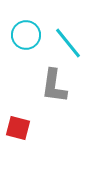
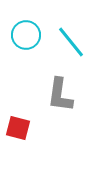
cyan line: moved 3 px right, 1 px up
gray L-shape: moved 6 px right, 9 px down
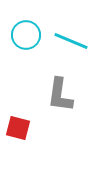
cyan line: moved 1 px up; rotated 28 degrees counterclockwise
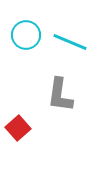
cyan line: moved 1 px left, 1 px down
red square: rotated 35 degrees clockwise
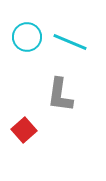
cyan circle: moved 1 px right, 2 px down
red square: moved 6 px right, 2 px down
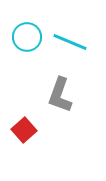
gray L-shape: rotated 12 degrees clockwise
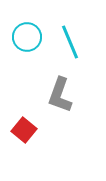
cyan line: rotated 44 degrees clockwise
red square: rotated 10 degrees counterclockwise
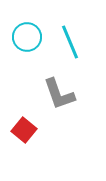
gray L-shape: moved 1 px left, 1 px up; rotated 39 degrees counterclockwise
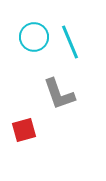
cyan circle: moved 7 px right
red square: rotated 35 degrees clockwise
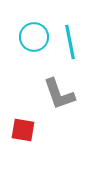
cyan line: rotated 12 degrees clockwise
red square: moved 1 px left; rotated 25 degrees clockwise
